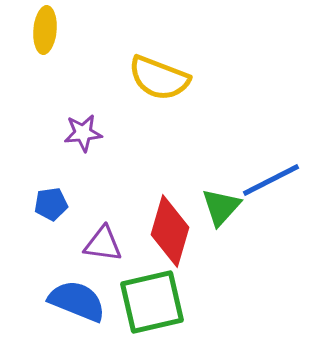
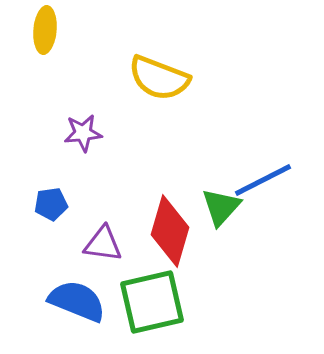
blue line: moved 8 px left
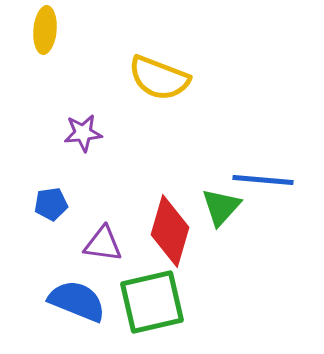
blue line: rotated 32 degrees clockwise
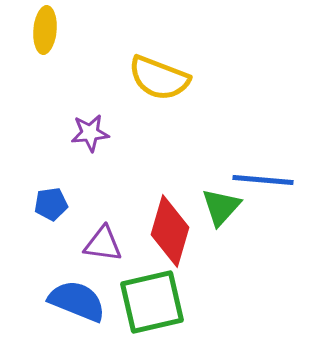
purple star: moved 7 px right
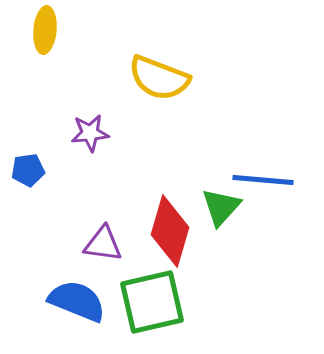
blue pentagon: moved 23 px left, 34 px up
